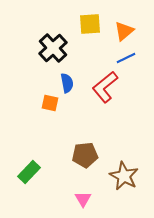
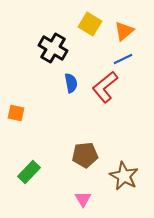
yellow square: rotated 35 degrees clockwise
black cross: rotated 16 degrees counterclockwise
blue line: moved 3 px left, 1 px down
blue semicircle: moved 4 px right
orange square: moved 34 px left, 10 px down
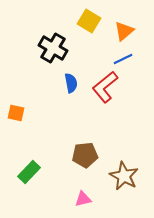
yellow square: moved 1 px left, 3 px up
pink triangle: rotated 48 degrees clockwise
